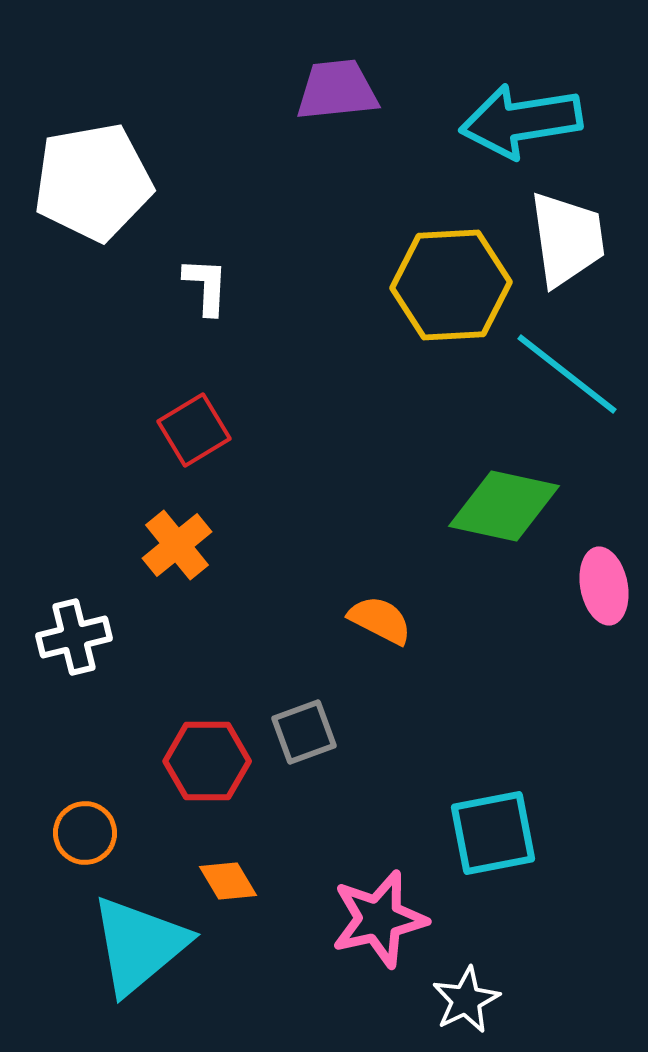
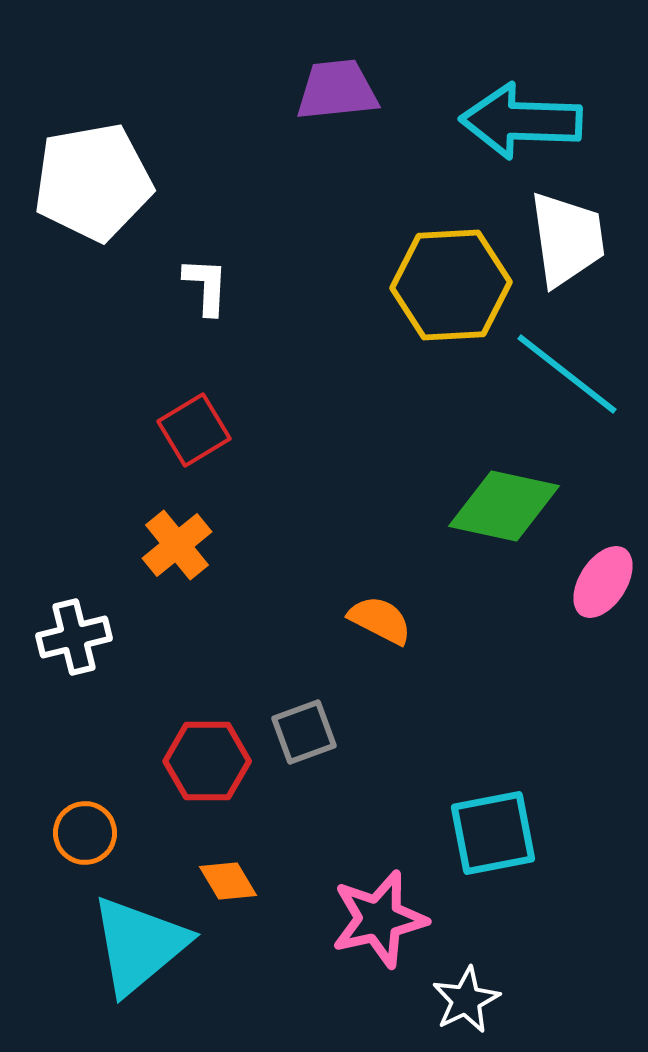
cyan arrow: rotated 11 degrees clockwise
pink ellipse: moved 1 px left, 4 px up; rotated 44 degrees clockwise
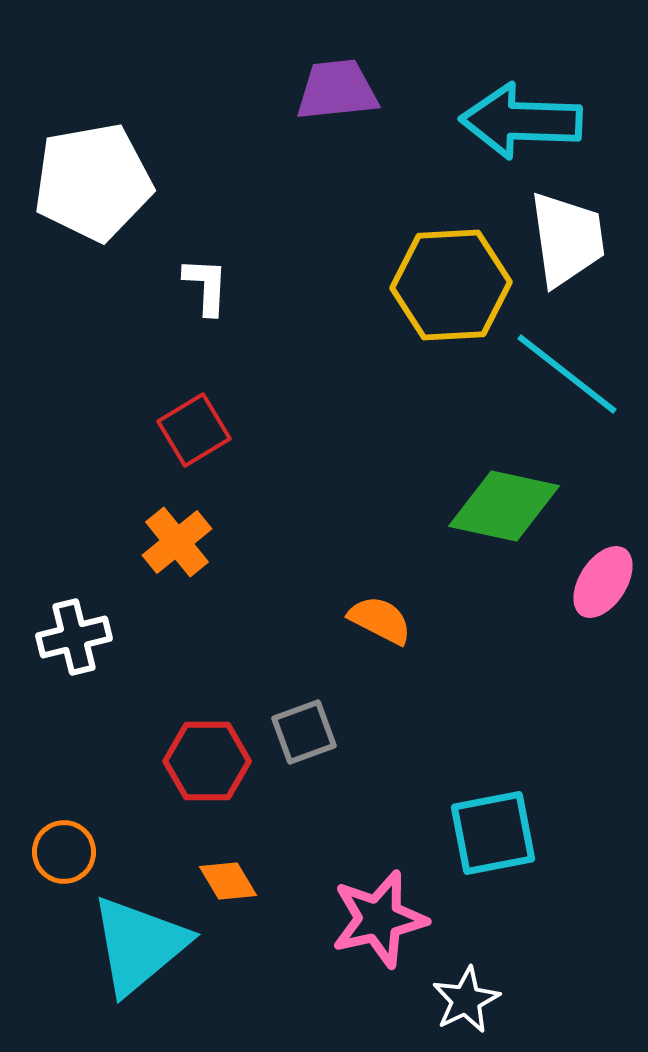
orange cross: moved 3 px up
orange circle: moved 21 px left, 19 px down
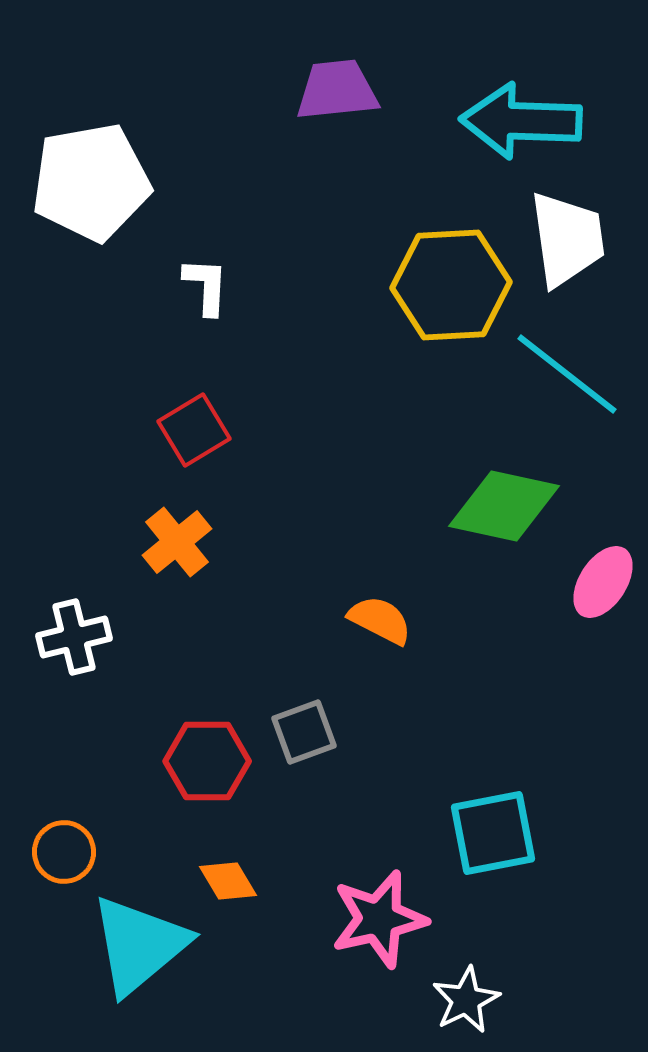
white pentagon: moved 2 px left
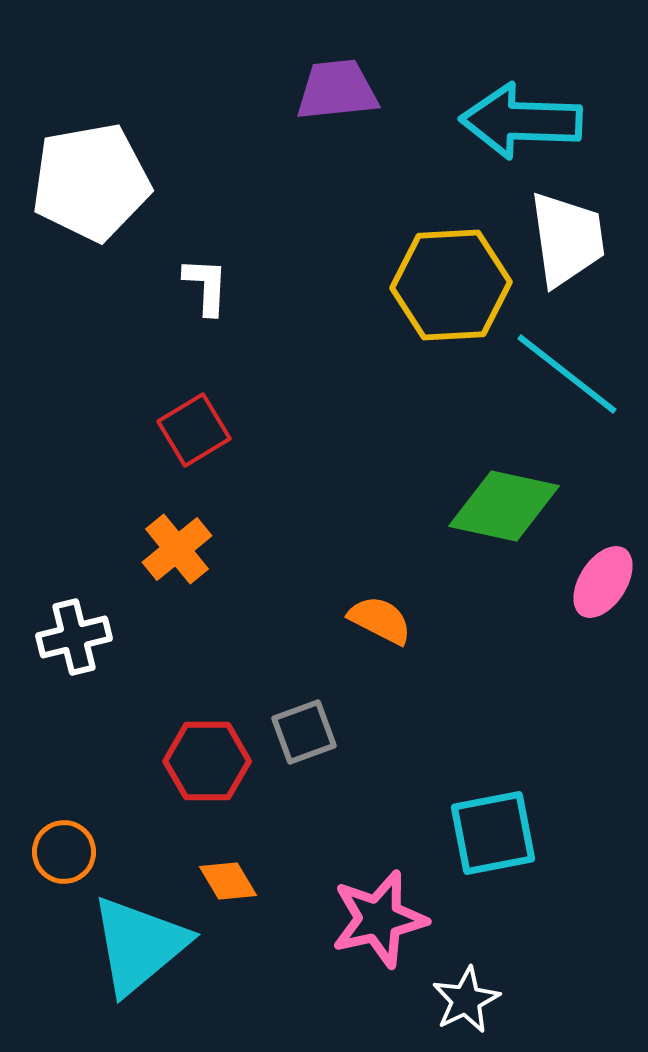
orange cross: moved 7 px down
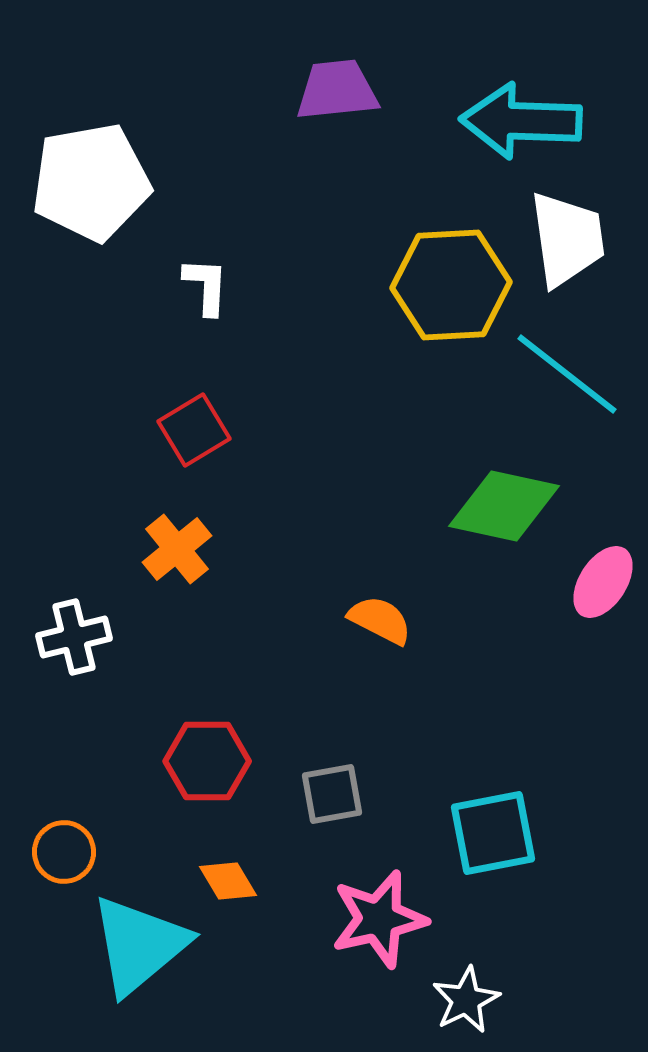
gray square: moved 28 px right, 62 px down; rotated 10 degrees clockwise
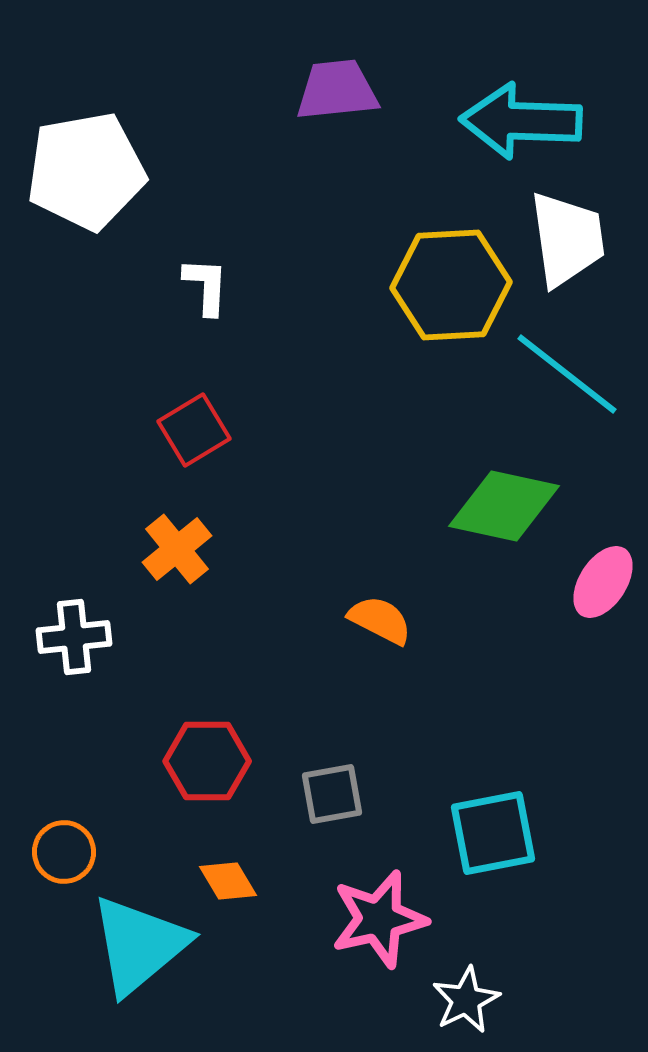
white pentagon: moved 5 px left, 11 px up
white cross: rotated 8 degrees clockwise
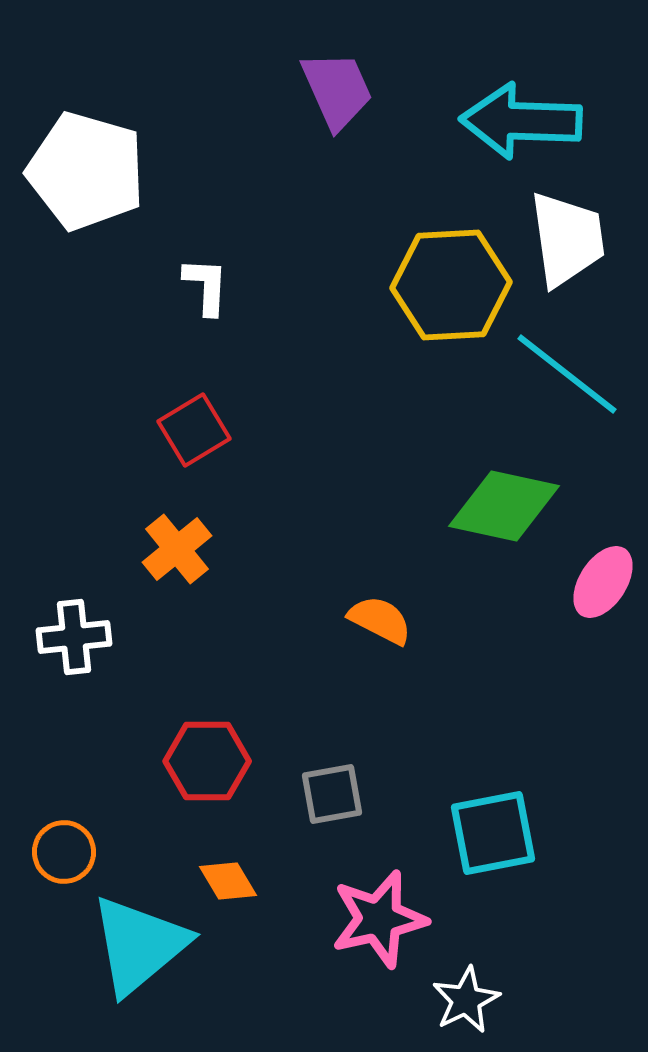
purple trapezoid: rotated 72 degrees clockwise
white pentagon: rotated 26 degrees clockwise
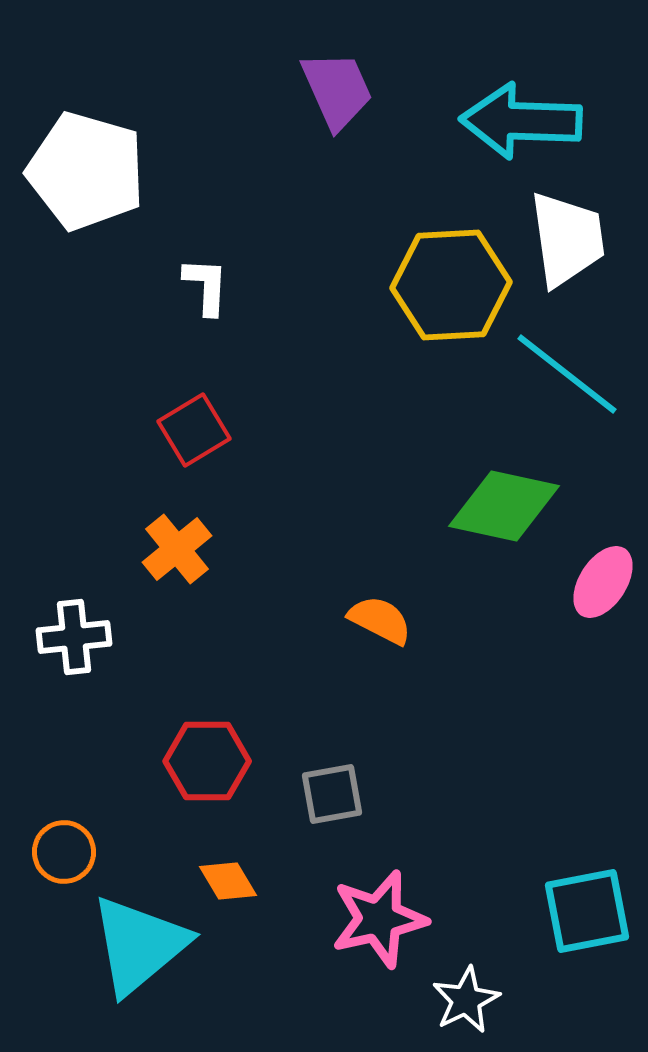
cyan square: moved 94 px right, 78 px down
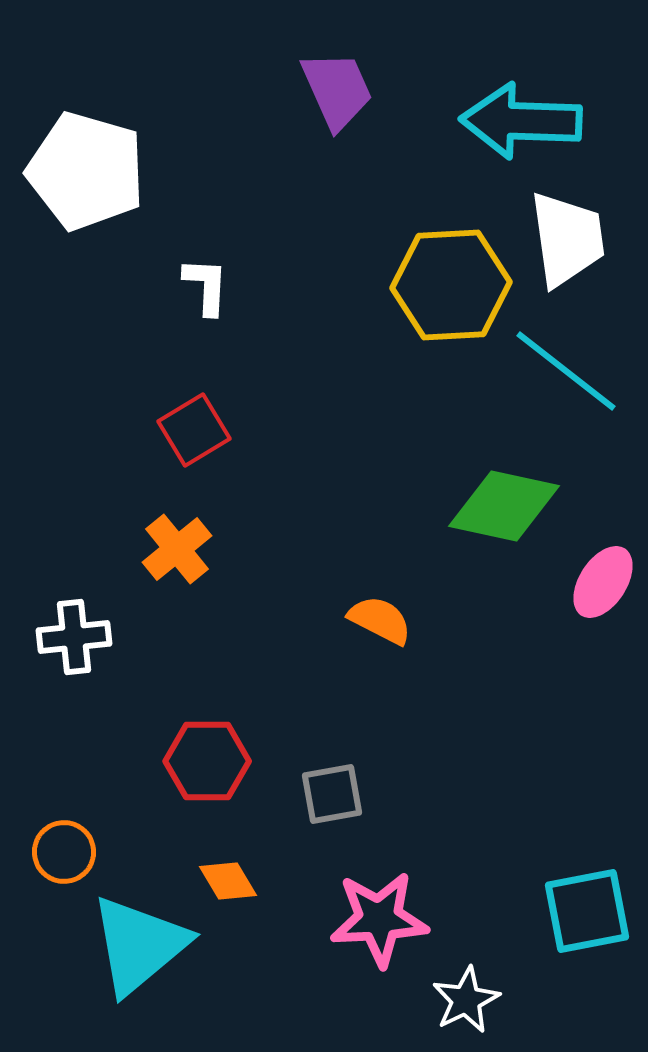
cyan line: moved 1 px left, 3 px up
pink star: rotated 10 degrees clockwise
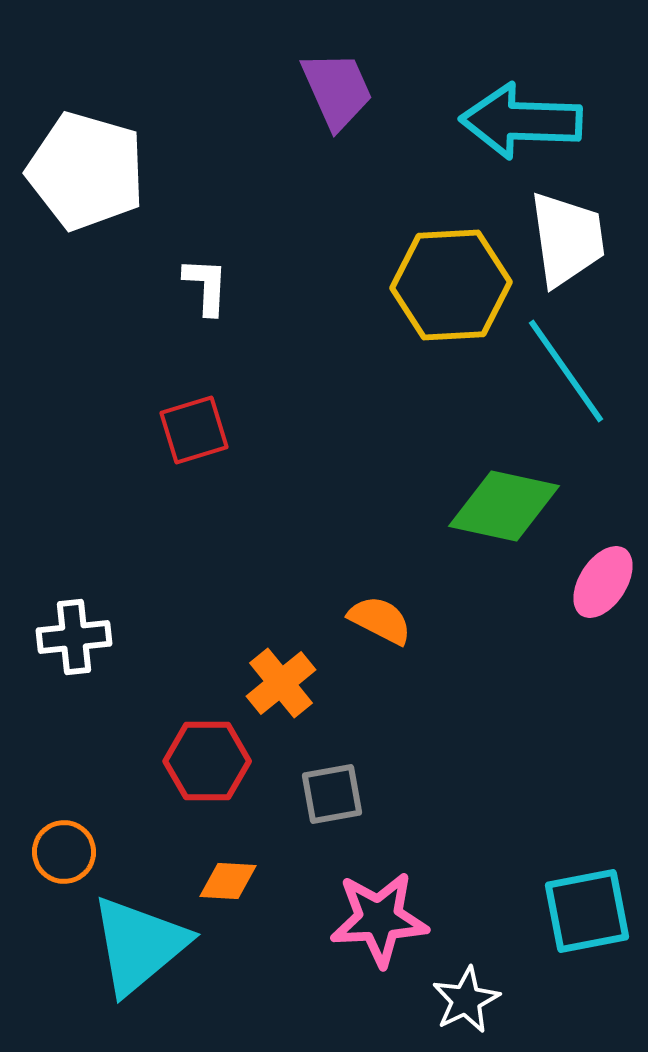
cyan line: rotated 17 degrees clockwise
red square: rotated 14 degrees clockwise
orange cross: moved 104 px right, 134 px down
orange diamond: rotated 56 degrees counterclockwise
